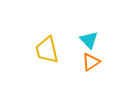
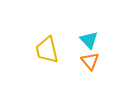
orange triangle: moved 1 px left, 1 px up; rotated 36 degrees counterclockwise
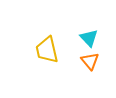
cyan triangle: moved 2 px up
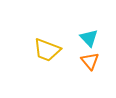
yellow trapezoid: rotated 56 degrees counterclockwise
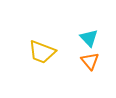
yellow trapezoid: moved 5 px left, 2 px down
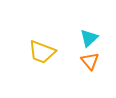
cyan triangle: rotated 30 degrees clockwise
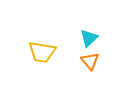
yellow trapezoid: rotated 12 degrees counterclockwise
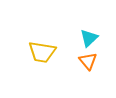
orange triangle: moved 2 px left
